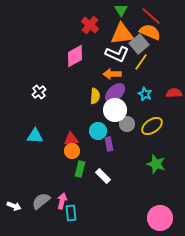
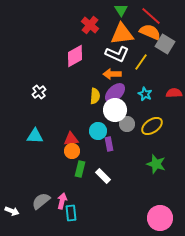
gray square: moved 26 px right; rotated 18 degrees counterclockwise
white arrow: moved 2 px left, 5 px down
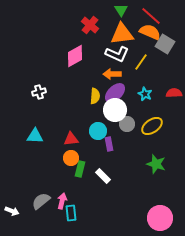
white cross: rotated 24 degrees clockwise
orange circle: moved 1 px left, 7 px down
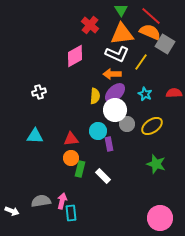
gray semicircle: rotated 30 degrees clockwise
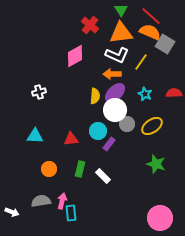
orange triangle: moved 1 px left, 1 px up
white L-shape: moved 1 px down
purple rectangle: rotated 48 degrees clockwise
orange circle: moved 22 px left, 11 px down
white arrow: moved 1 px down
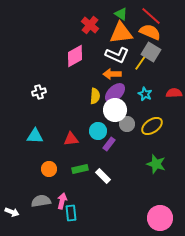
green triangle: moved 4 px down; rotated 24 degrees counterclockwise
gray square: moved 14 px left, 8 px down
green rectangle: rotated 63 degrees clockwise
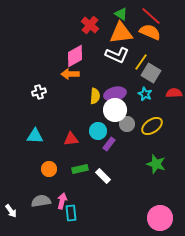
gray square: moved 21 px down
orange arrow: moved 42 px left
purple ellipse: moved 1 px down; rotated 30 degrees clockwise
white arrow: moved 1 px left, 1 px up; rotated 32 degrees clockwise
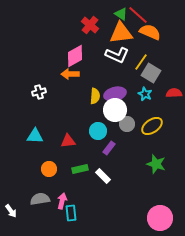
red line: moved 13 px left, 1 px up
red triangle: moved 3 px left, 2 px down
purple rectangle: moved 4 px down
gray semicircle: moved 1 px left, 2 px up
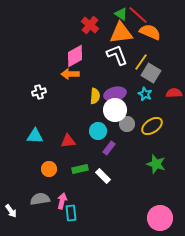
white L-shape: rotated 135 degrees counterclockwise
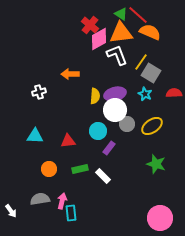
pink diamond: moved 24 px right, 17 px up
